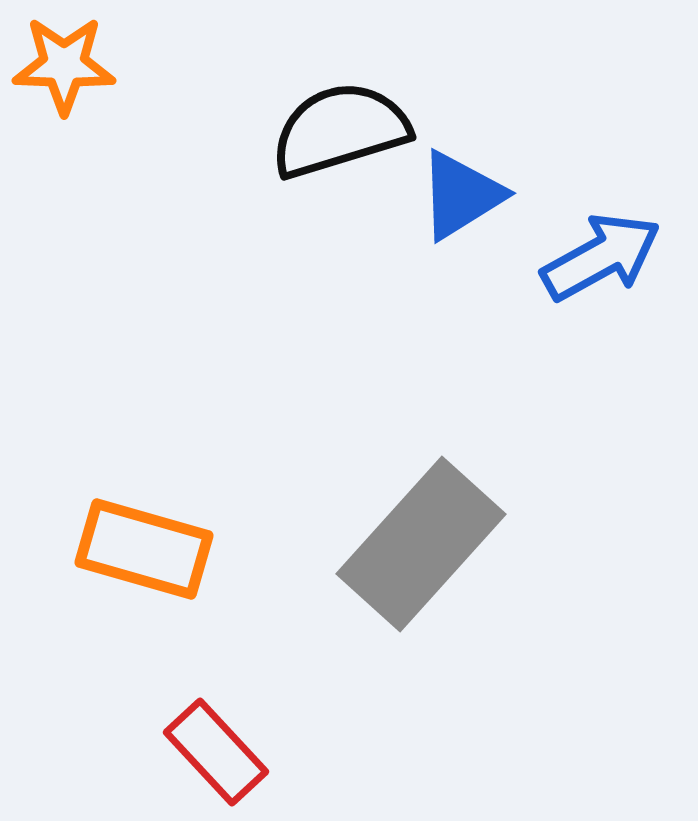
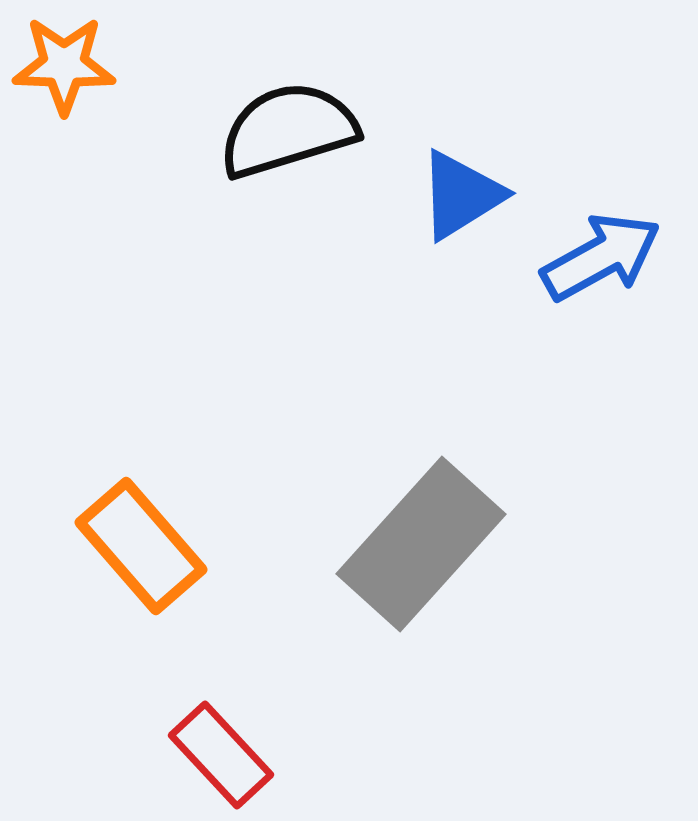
black semicircle: moved 52 px left
orange rectangle: moved 3 px left, 3 px up; rotated 33 degrees clockwise
red rectangle: moved 5 px right, 3 px down
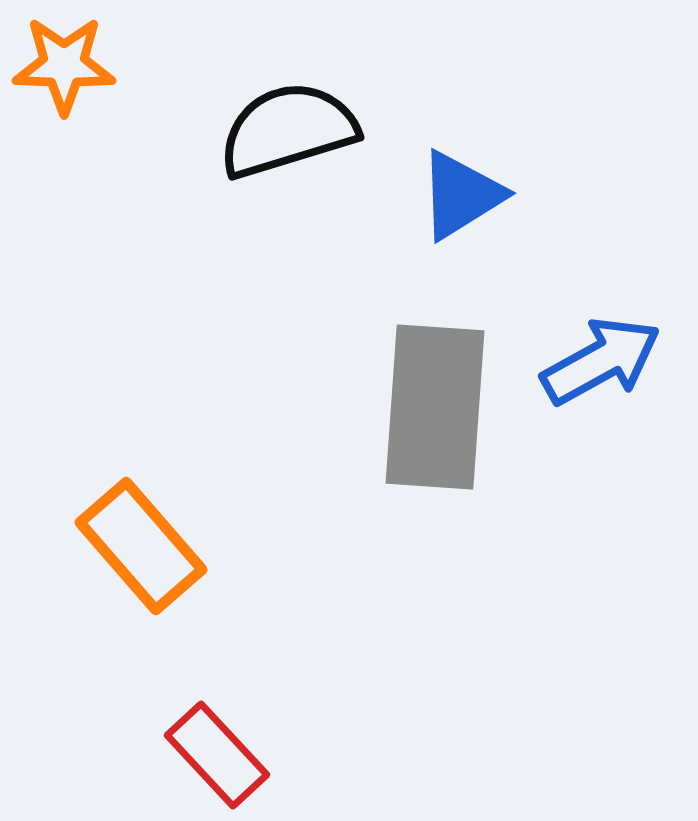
blue arrow: moved 104 px down
gray rectangle: moved 14 px right, 137 px up; rotated 38 degrees counterclockwise
red rectangle: moved 4 px left
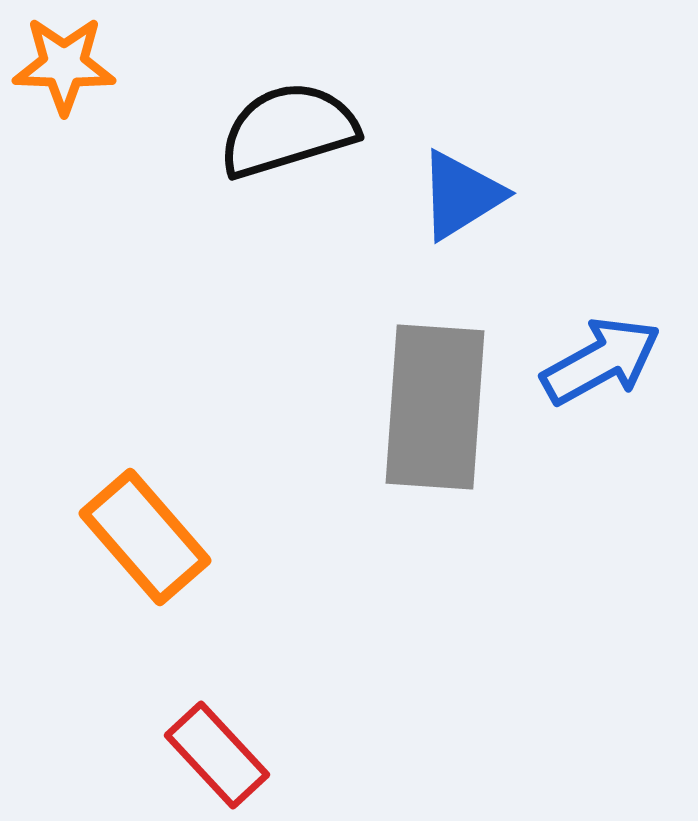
orange rectangle: moved 4 px right, 9 px up
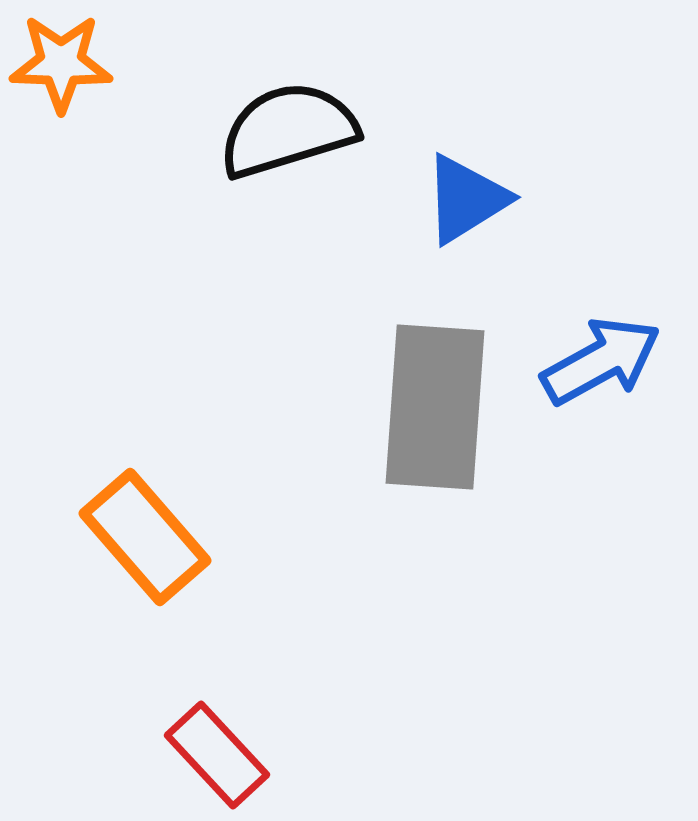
orange star: moved 3 px left, 2 px up
blue triangle: moved 5 px right, 4 px down
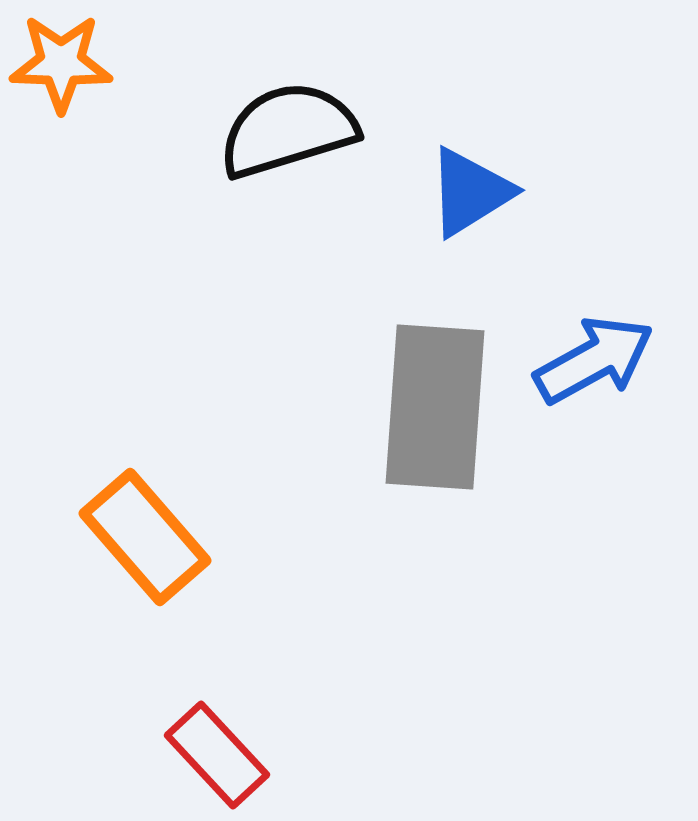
blue triangle: moved 4 px right, 7 px up
blue arrow: moved 7 px left, 1 px up
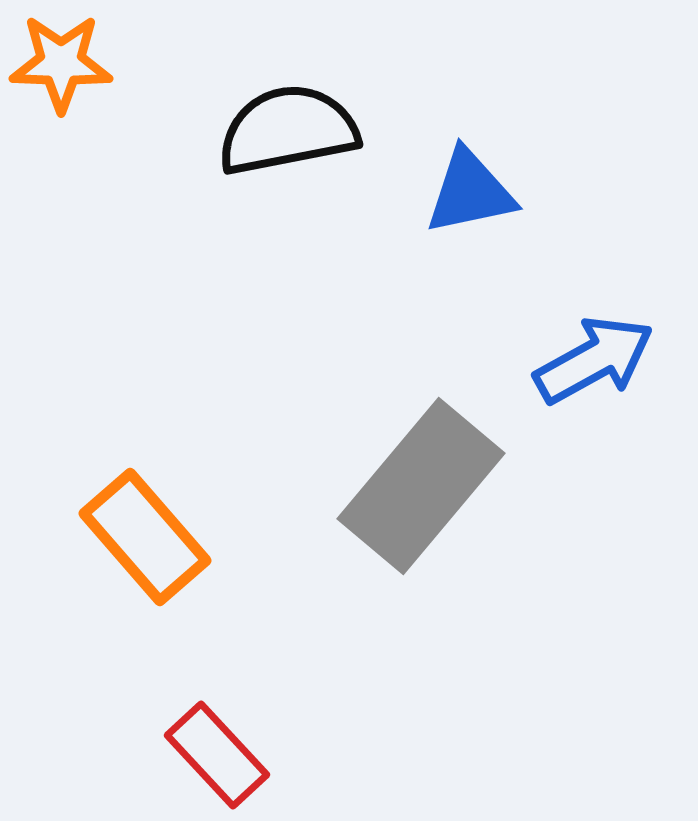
black semicircle: rotated 6 degrees clockwise
blue triangle: rotated 20 degrees clockwise
gray rectangle: moved 14 px left, 79 px down; rotated 36 degrees clockwise
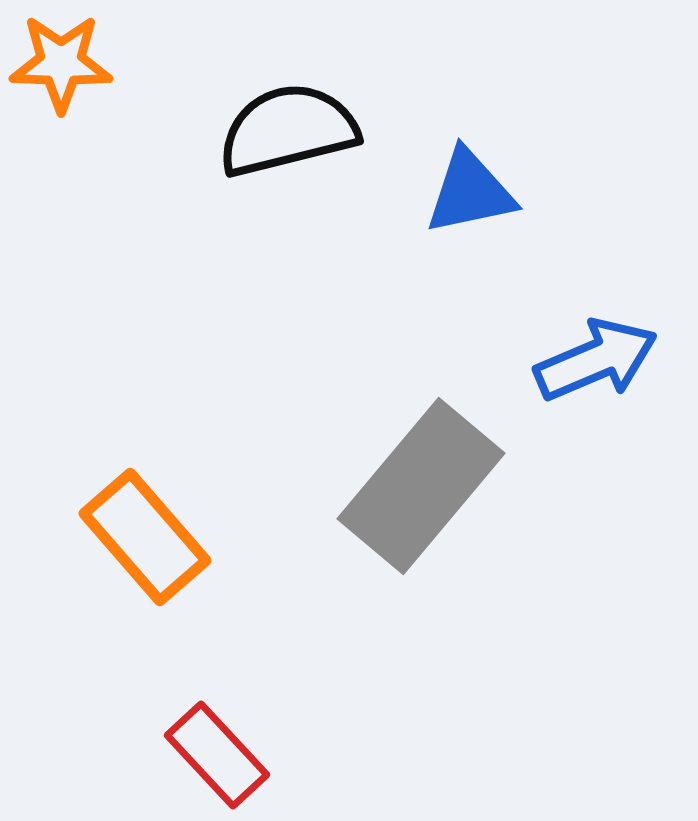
black semicircle: rotated 3 degrees counterclockwise
blue arrow: moved 2 px right; rotated 6 degrees clockwise
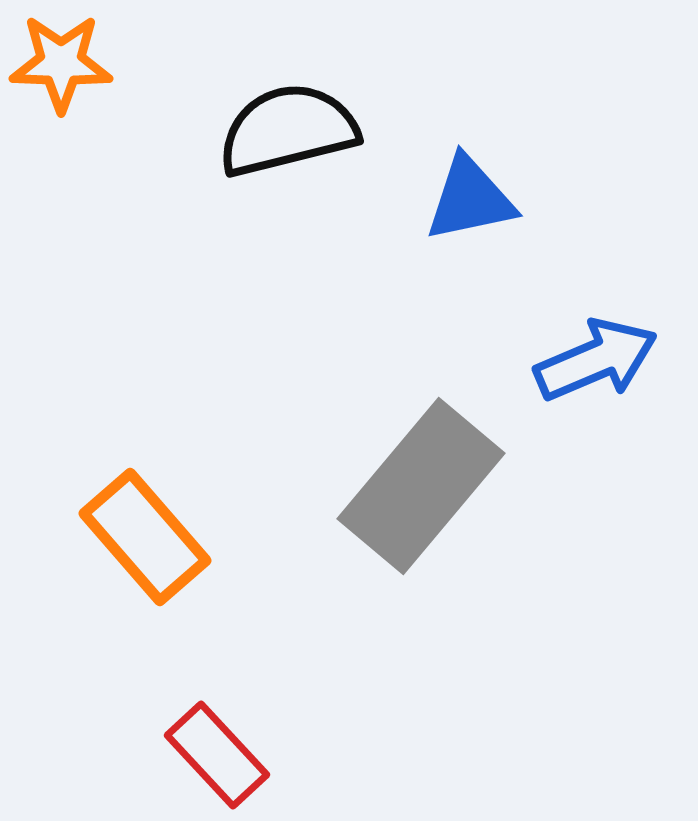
blue triangle: moved 7 px down
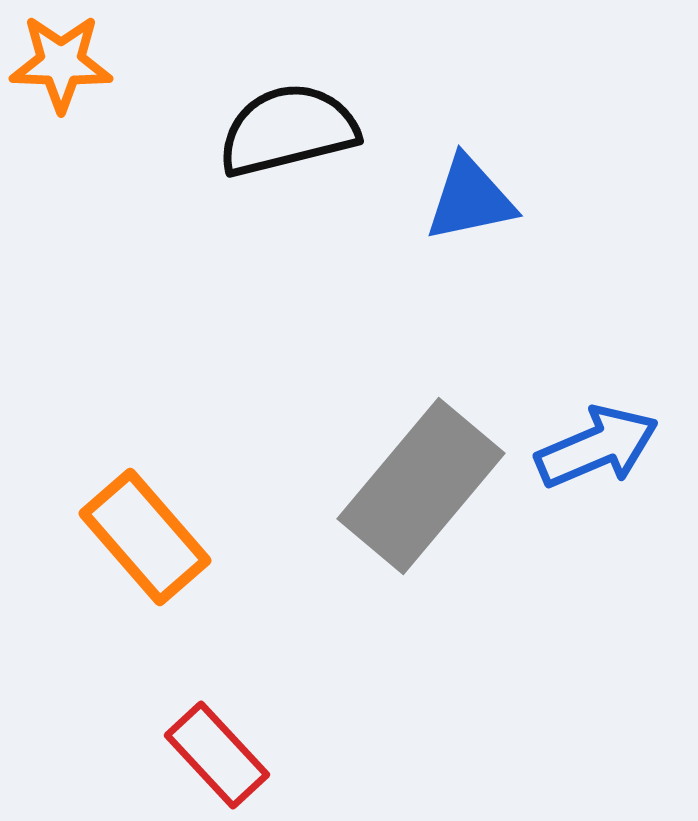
blue arrow: moved 1 px right, 87 px down
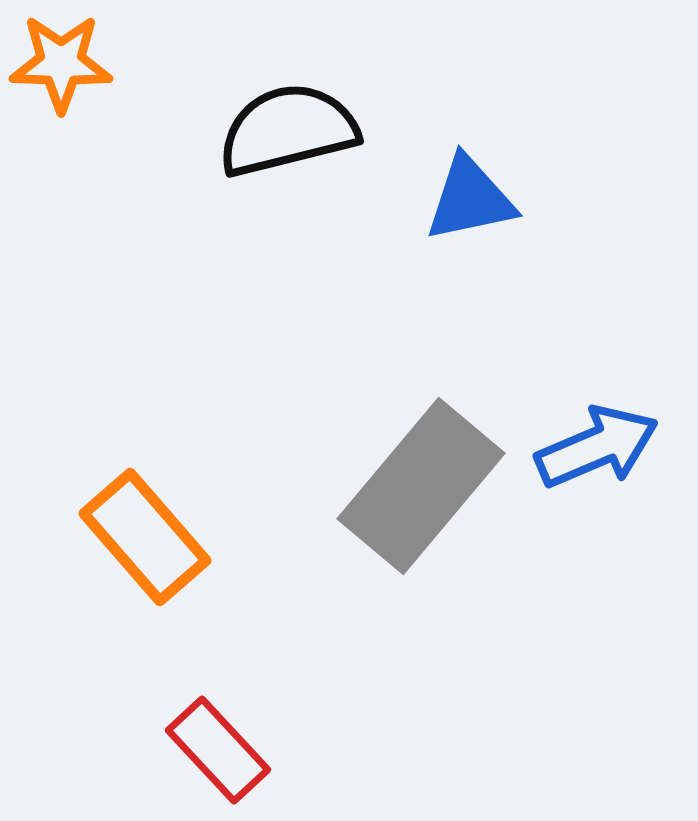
red rectangle: moved 1 px right, 5 px up
